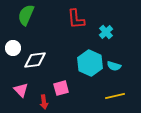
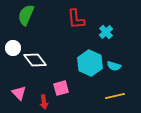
white diamond: rotated 60 degrees clockwise
pink triangle: moved 2 px left, 3 px down
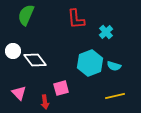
white circle: moved 3 px down
cyan hexagon: rotated 15 degrees clockwise
red arrow: moved 1 px right
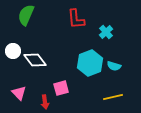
yellow line: moved 2 px left, 1 px down
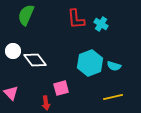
cyan cross: moved 5 px left, 8 px up; rotated 16 degrees counterclockwise
pink triangle: moved 8 px left
red arrow: moved 1 px right, 1 px down
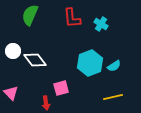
green semicircle: moved 4 px right
red L-shape: moved 4 px left, 1 px up
cyan semicircle: rotated 48 degrees counterclockwise
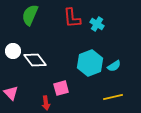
cyan cross: moved 4 px left
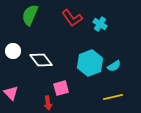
red L-shape: rotated 30 degrees counterclockwise
cyan cross: moved 3 px right
white diamond: moved 6 px right
red arrow: moved 2 px right
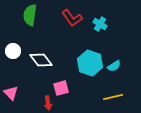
green semicircle: rotated 15 degrees counterclockwise
cyan hexagon: rotated 20 degrees counterclockwise
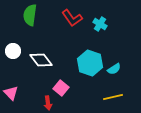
cyan semicircle: moved 3 px down
pink square: rotated 35 degrees counterclockwise
